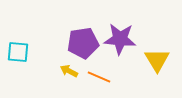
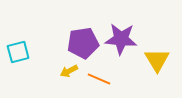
purple star: moved 1 px right
cyan square: rotated 20 degrees counterclockwise
yellow arrow: rotated 54 degrees counterclockwise
orange line: moved 2 px down
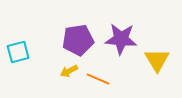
purple pentagon: moved 5 px left, 3 px up
orange line: moved 1 px left
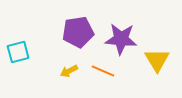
purple pentagon: moved 8 px up
orange line: moved 5 px right, 8 px up
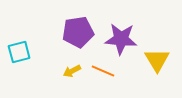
cyan square: moved 1 px right
yellow arrow: moved 3 px right
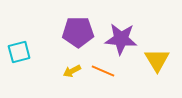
purple pentagon: rotated 8 degrees clockwise
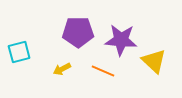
purple star: moved 1 px down
yellow triangle: moved 3 px left, 1 px down; rotated 16 degrees counterclockwise
yellow arrow: moved 10 px left, 2 px up
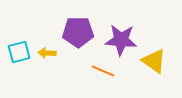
yellow triangle: rotated 8 degrees counterclockwise
yellow arrow: moved 15 px left, 16 px up; rotated 30 degrees clockwise
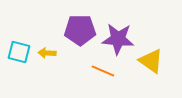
purple pentagon: moved 2 px right, 2 px up
purple star: moved 3 px left, 1 px up
cyan square: rotated 30 degrees clockwise
yellow triangle: moved 3 px left
